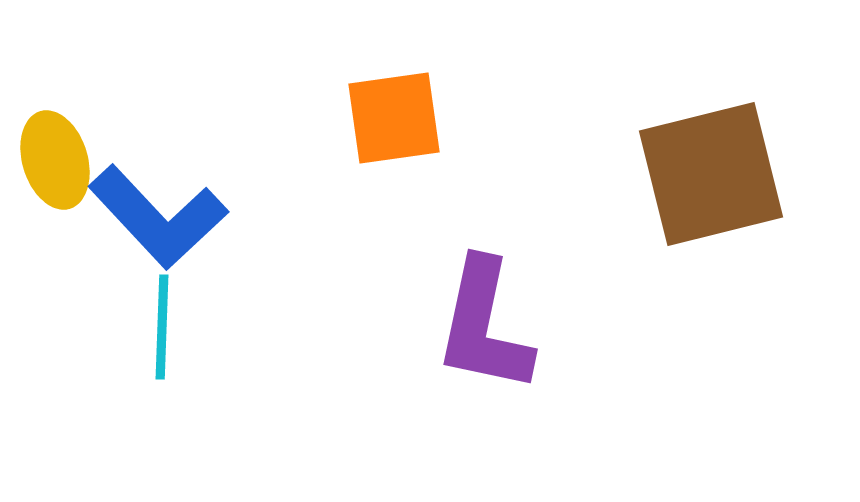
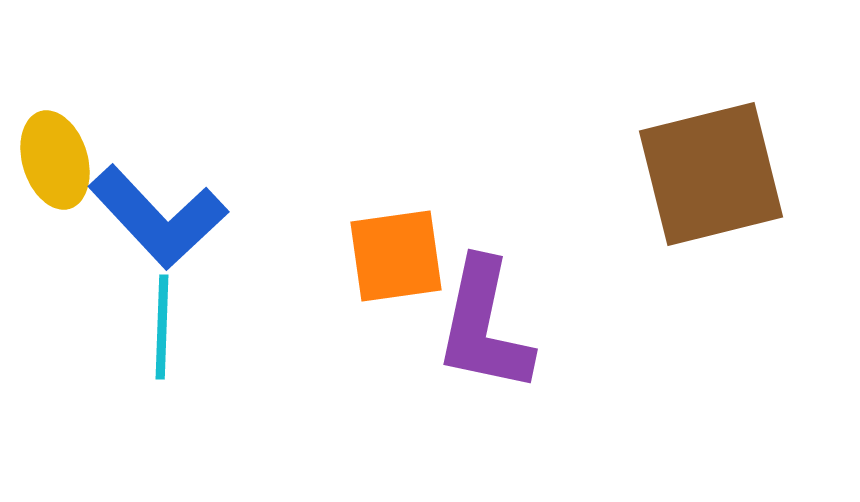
orange square: moved 2 px right, 138 px down
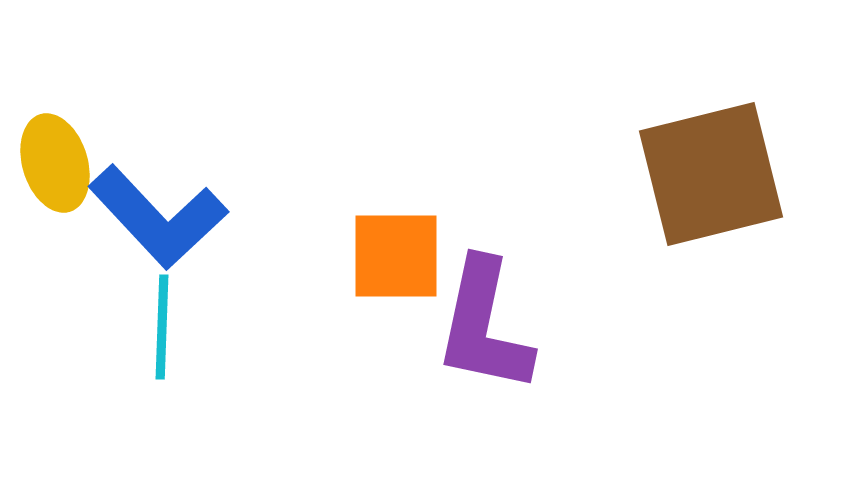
yellow ellipse: moved 3 px down
orange square: rotated 8 degrees clockwise
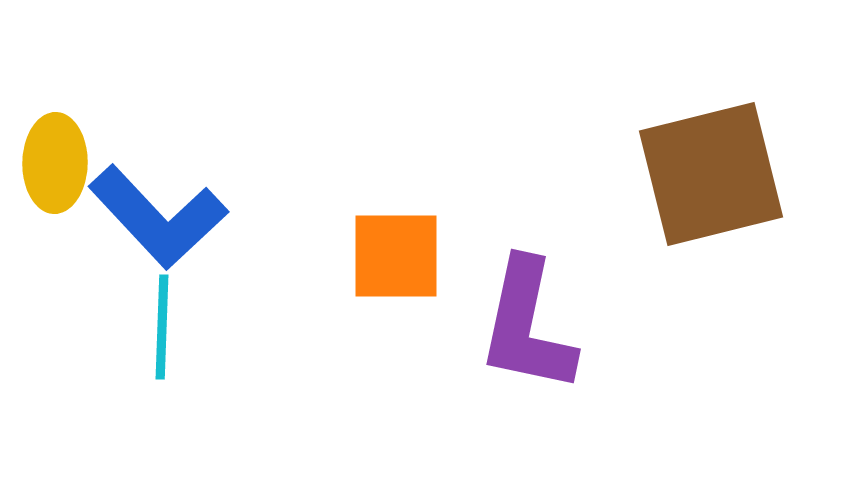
yellow ellipse: rotated 18 degrees clockwise
purple L-shape: moved 43 px right
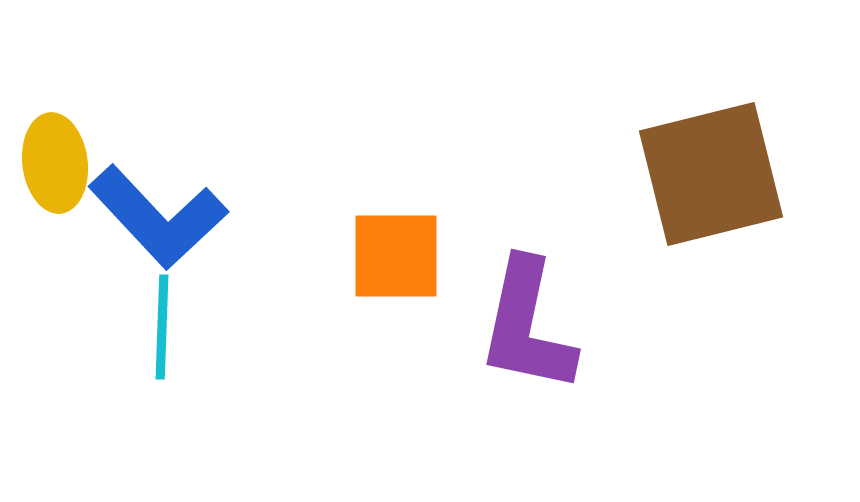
yellow ellipse: rotated 8 degrees counterclockwise
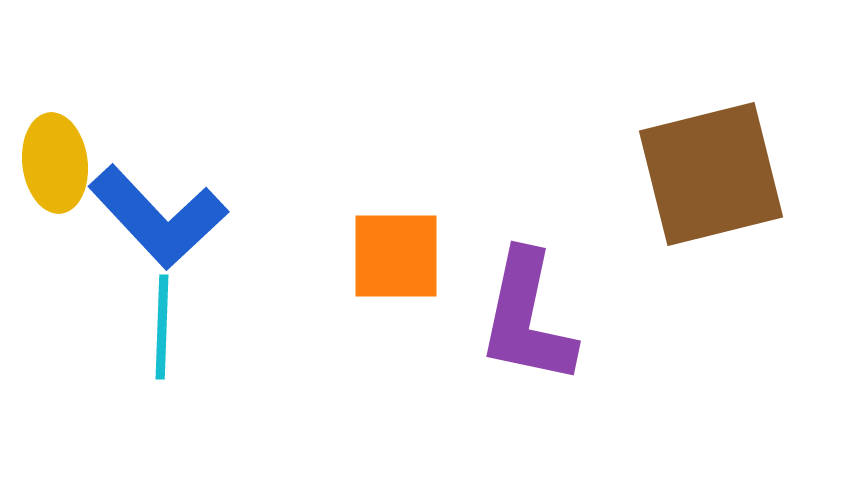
purple L-shape: moved 8 px up
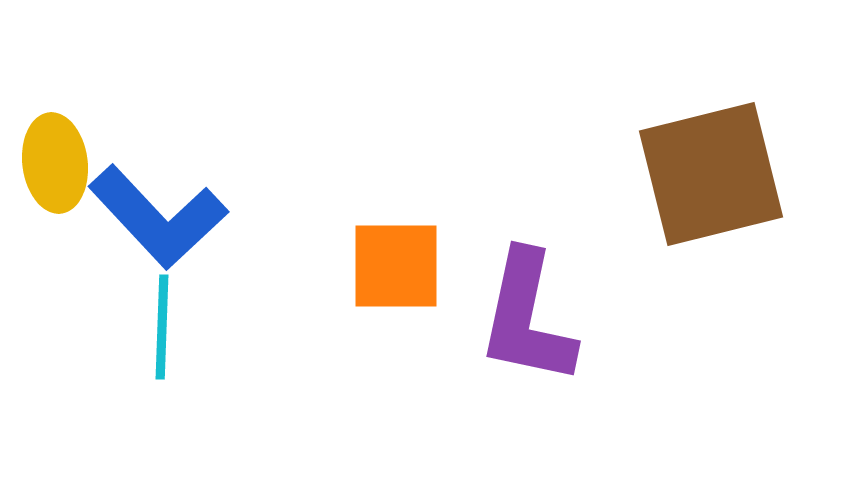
orange square: moved 10 px down
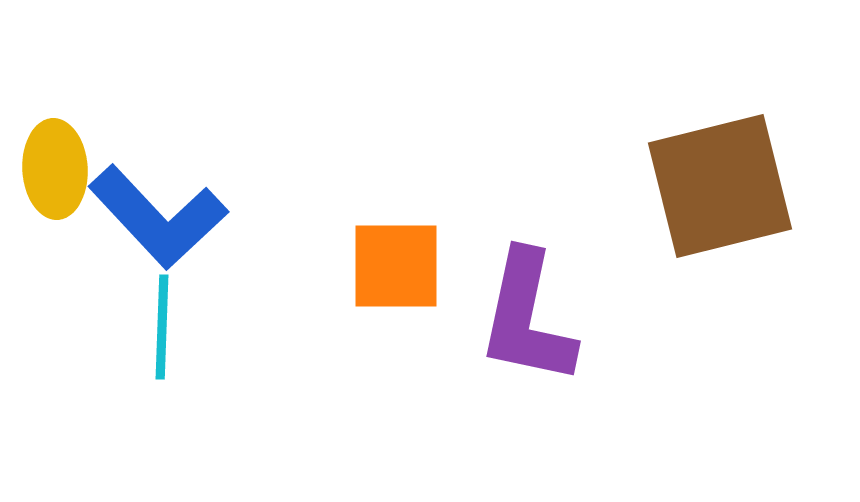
yellow ellipse: moved 6 px down; rotated 4 degrees clockwise
brown square: moved 9 px right, 12 px down
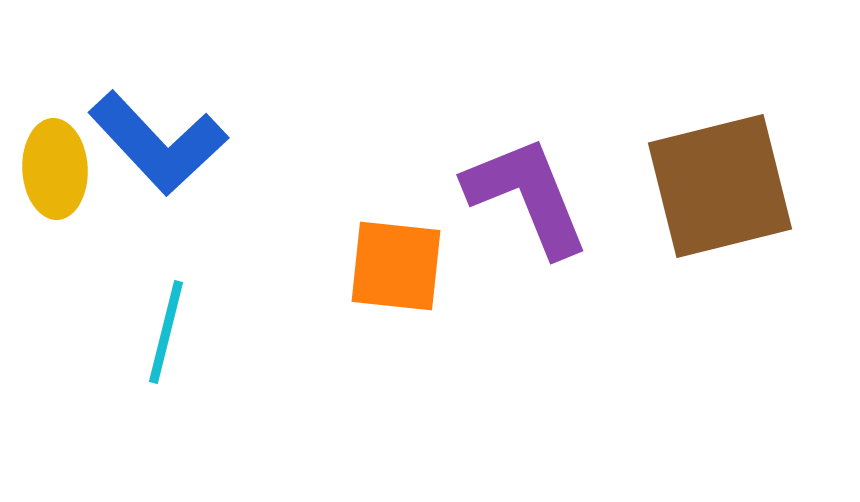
blue L-shape: moved 74 px up
orange square: rotated 6 degrees clockwise
purple L-shape: moved 122 px up; rotated 146 degrees clockwise
cyan line: moved 4 px right, 5 px down; rotated 12 degrees clockwise
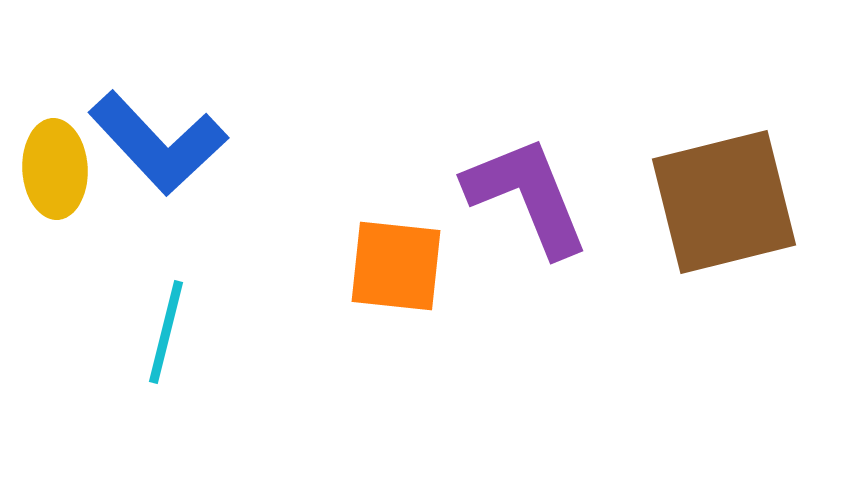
brown square: moved 4 px right, 16 px down
